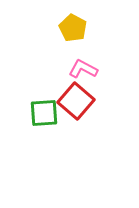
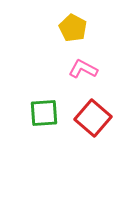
red square: moved 17 px right, 17 px down
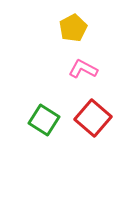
yellow pentagon: rotated 16 degrees clockwise
green square: moved 7 px down; rotated 36 degrees clockwise
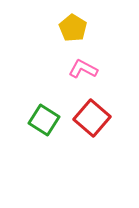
yellow pentagon: rotated 12 degrees counterclockwise
red square: moved 1 px left
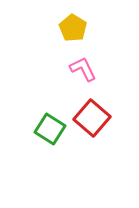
pink L-shape: rotated 36 degrees clockwise
green square: moved 6 px right, 9 px down
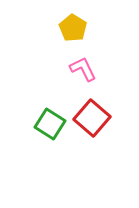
green square: moved 5 px up
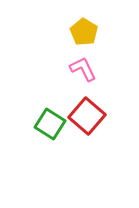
yellow pentagon: moved 11 px right, 4 px down
red square: moved 5 px left, 2 px up
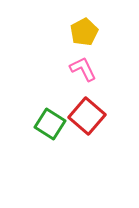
yellow pentagon: rotated 12 degrees clockwise
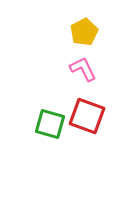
red square: rotated 21 degrees counterclockwise
green square: rotated 16 degrees counterclockwise
